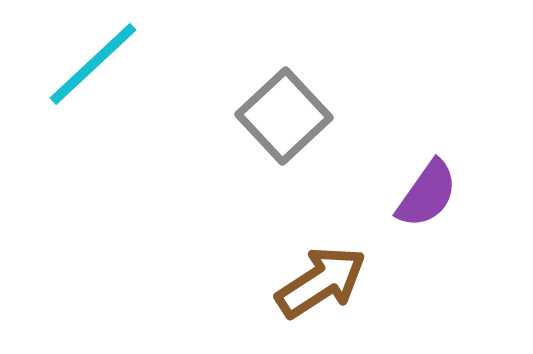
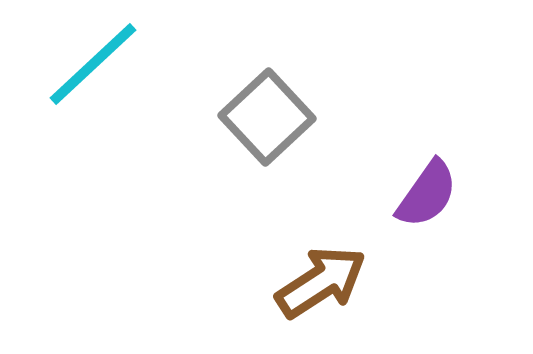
gray square: moved 17 px left, 1 px down
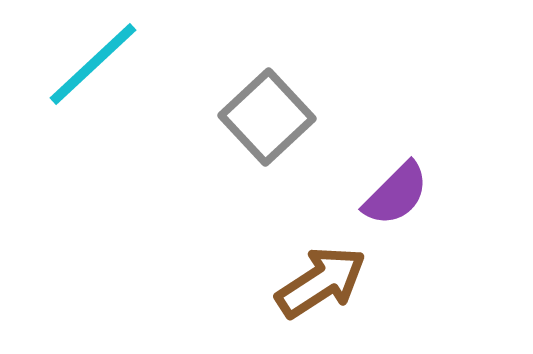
purple semicircle: moved 31 px left; rotated 10 degrees clockwise
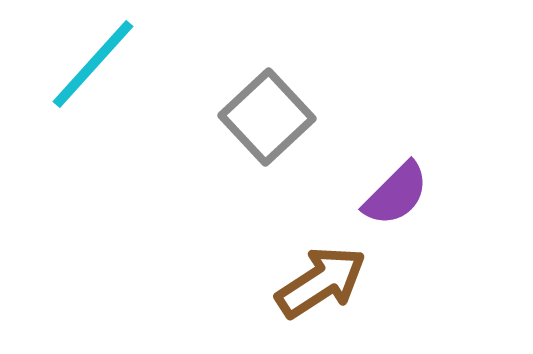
cyan line: rotated 5 degrees counterclockwise
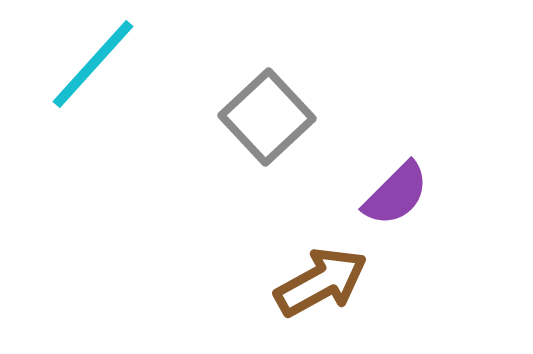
brown arrow: rotated 4 degrees clockwise
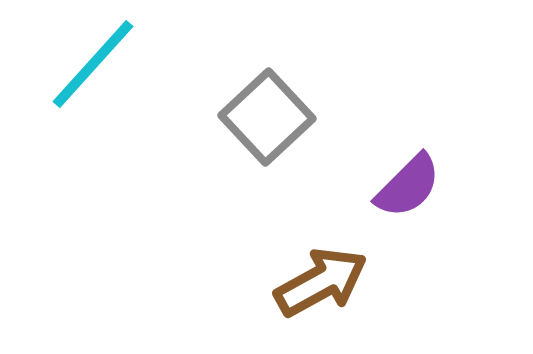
purple semicircle: moved 12 px right, 8 px up
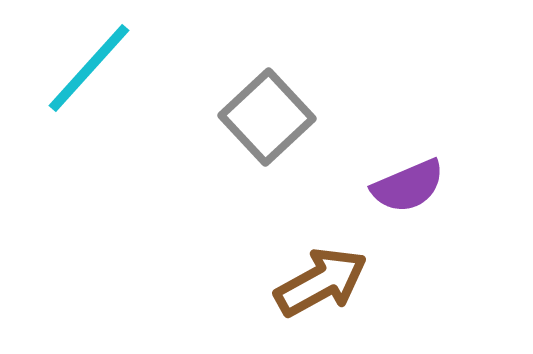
cyan line: moved 4 px left, 4 px down
purple semicircle: rotated 22 degrees clockwise
